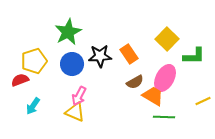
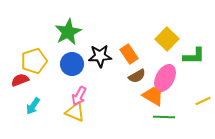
brown semicircle: moved 2 px right, 6 px up
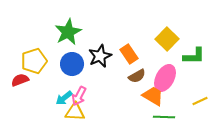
black star: rotated 20 degrees counterclockwise
yellow line: moved 3 px left
cyan arrow: moved 31 px right, 8 px up; rotated 18 degrees clockwise
yellow triangle: rotated 20 degrees counterclockwise
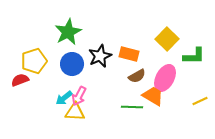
orange rectangle: rotated 42 degrees counterclockwise
green line: moved 32 px left, 10 px up
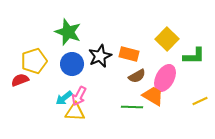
green star: rotated 24 degrees counterclockwise
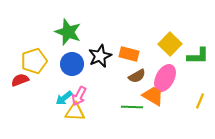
yellow square: moved 3 px right, 5 px down
green L-shape: moved 4 px right
yellow line: rotated 42 degrees counterclockwise
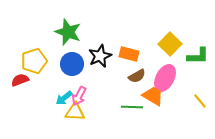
yellow line: rotated 63 degrees counterclockwise
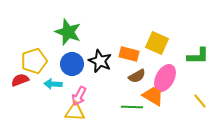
yellow square: moved 13 px left, 1 px up; rotated 20 degrees counterclockwise
black star: moved 5 px down; rotated 25 degrees counterclockwise
cyan arrow: moved 11 px left, 14 px up; rotated 42 degrees clockwise
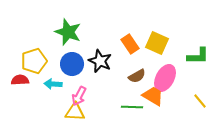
orange rectangle: moved 1 px right, 10 px up; rotated 42 degrees clockwise
red semicircle: rotated 18 degrees clockwise
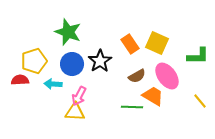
black star: rotated 15 degrees clockwise
pink ellipse: moved 2 px right, 2 px up; rotated 64 degrees counterclockwise
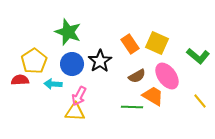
green L-shape: rotated 40 degrees clockwise
yellow pentagon: rotated 15 degrees counterclockwise
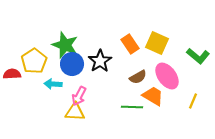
green star: moved 3 px left, 13 px down
brown semicircle: moved 1 px right, 1 px down
red semicircle: moved 8 px left, 6 px up
yellow line: moved 7 px left; rotated 63 degrees clockwise
